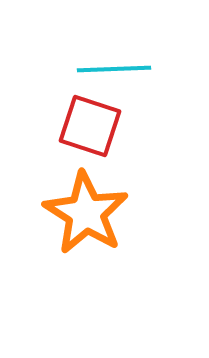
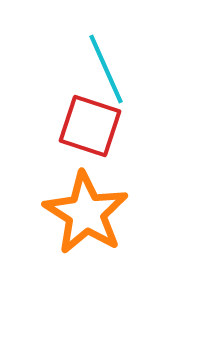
cyan line: moved 8 px left; rotated 68 degrees clockwise
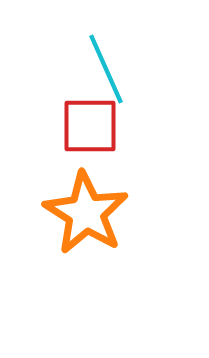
red square: rotated 18 degrees counterclockwise
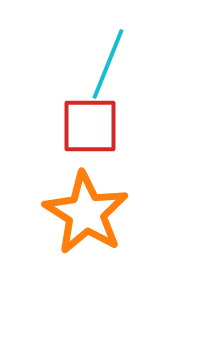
cyan line: moved 2 px right, 5 px up; rotated 46 degrees clockwise
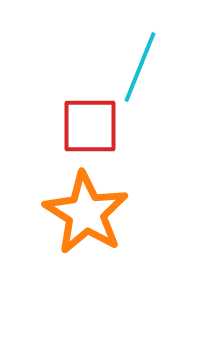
cyan line: moved 32 px right, 3 px down
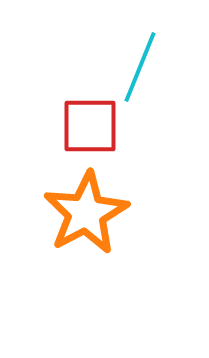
orange star: rotated 12 degrees clockwise
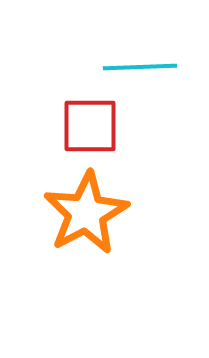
cyan line: rotated 66 degrees clockwise
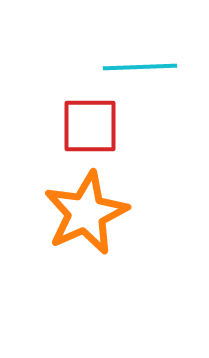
orange star: rotated 4 degrees clockwise
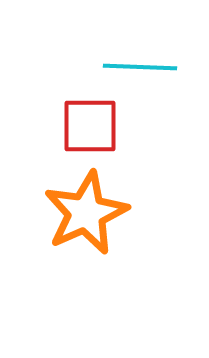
cyan line: rotated 4 degrees clockwise
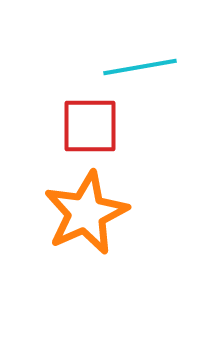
cyan line: rotated 12 degrees counterclockwise
